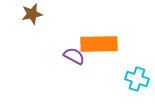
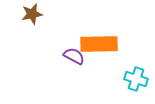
cyan cross: moved 1 px left
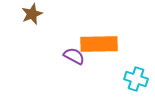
brown star: rotated 10 degrees counterclockwise
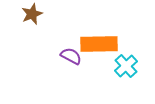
purple semicircle: moved 3 px left
cyan cross: moved 10 px left, 13 px up; rotated 30 degrees clockwise
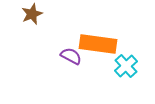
orange rectangle: moved 1 px left; rotated 9 degrees clockwise
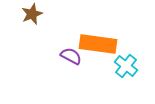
cyan cross: rotated 10 degrees counterclockwise
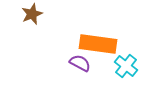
purple semicircle: moved 9 px right, 7 px down
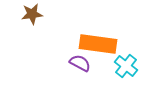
brown star: rotated 15 degrees clockwise
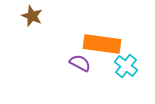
brown star: moved 2 px down; rotated 30 degrees clockwise
orange rectangle: moved 4 px right
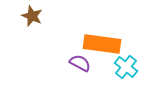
cyan cross: moved 1 px down
